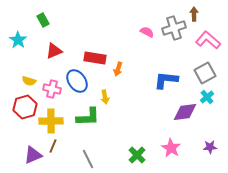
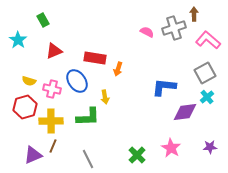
blue L-shape: moved 2 px left, 7 px down
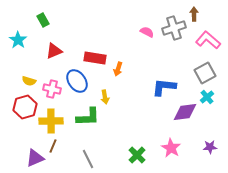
purple triangle: moved 2 px right, 3 px down
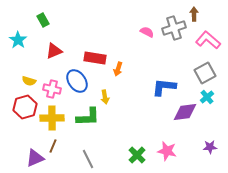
yellow cross: moved 1 px right, 3 px up
pink star: moved 4 px left, 3 px down; rotated 18 degrees counterclockwise
